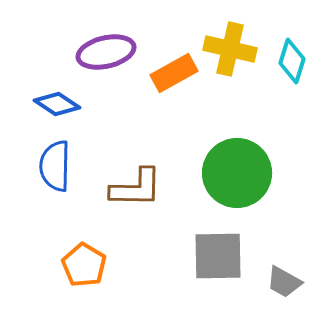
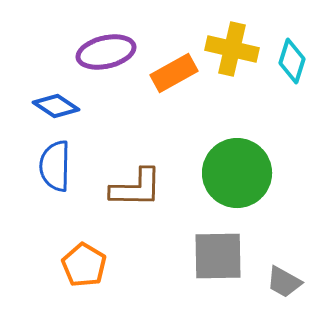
yellow cross: moved 2 px right
blue diamond: moved 1 px left, 2 px down
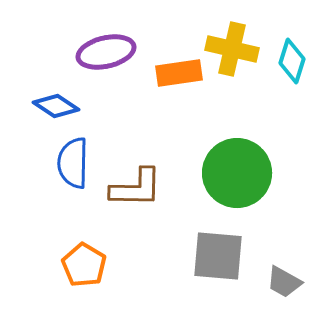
orange rectangle: moved 5 px right; rotated 21 degrees clockwise
blue semicircle: moved 18 px right, 3 px up
gray square: rotated 6 degrees clockwise
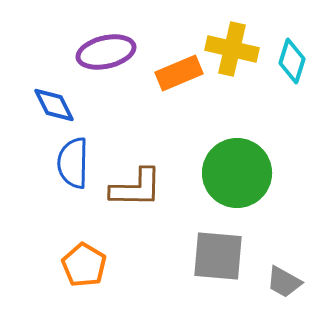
orange rectangle: rotated 15 degrees counterclockwise
blue diamond: moved 2 px left, 1 px up; rotated 30 degrees clockwise
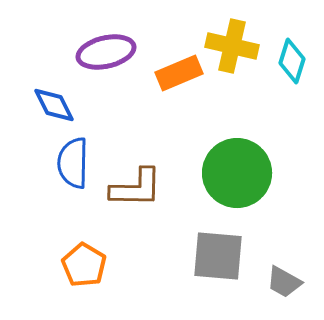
yellow cross: moved 3 px up
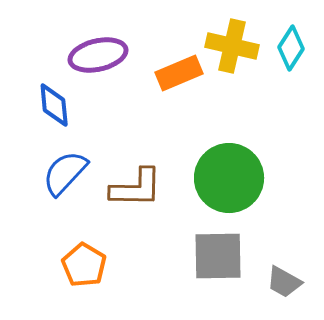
purple ellipse: moved 8 px left, 3 px down
cyan diamond: moved 1 px left, 13 px up; rotated 15 degrees clockwise
blue diamond: rotated 21 degrees clockwise
blue semicircle: moved 8 px left, 10 px down; rotated 42 degrees clockwise
green circle: moved 8 px left, 5 px down
gray square: rotated 6 degrees counterclockwise
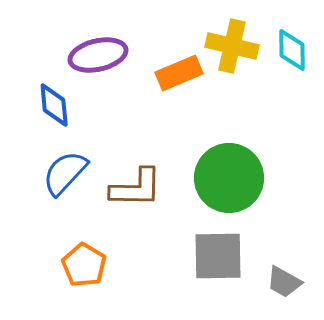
cyan diamond: moved 1 px right, 2 px down; rotated 33 degrees counterclockwise
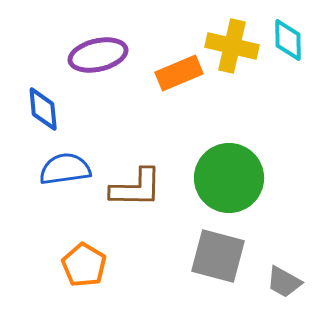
cyan diamond: moved 4 px left, 10 px up
blue diamond: moved 11 px left, 4 px down
blue semicircle: moved 4 px up; rotated 39 degrees clockwise
gray square: rotated 16 degrees clockwise
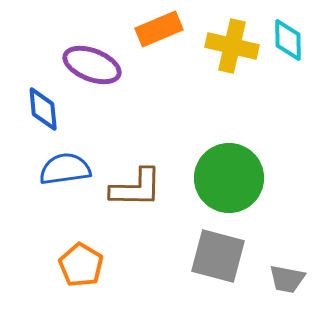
purple ellipse: moved 6 px left, 10 px down; rotated 34 degrees clockwise
orange rectangle: moved 20 px left, 44 px up
orange pentagon: moved 3 px left
gray trapezoid: moved 3 px right, 3 px up; rotated 18 degrees counterclockwise
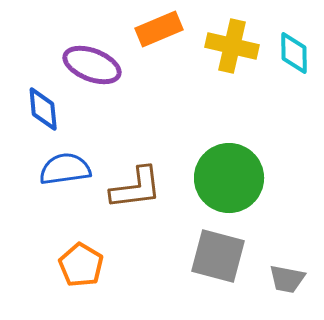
cyan diamond: moved 6 px right, 13 px down
brown L-shape: rotated 8 degrees counterclockwise
